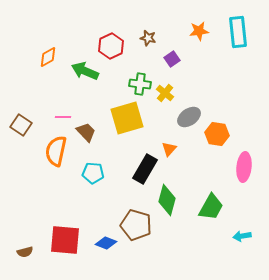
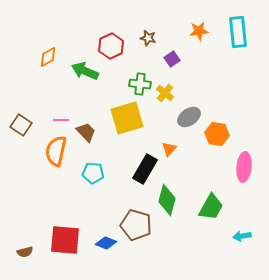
pink line: moved 2 px left, 3 px down
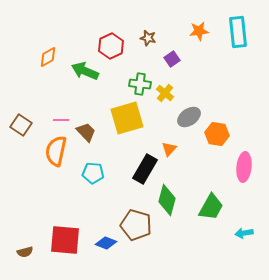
cyan arrow: moved 2 px right, 3 px up
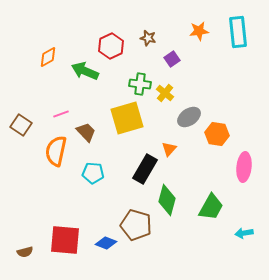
pink line: moved 6 px up; rotated 21 degrees counterclockwise
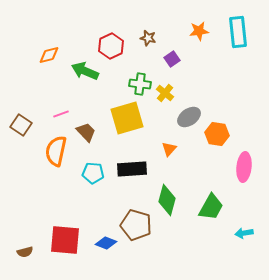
orange diamond: moved 1 px right, 2 px up; rotated 15 degrees clockwise
black rectangle: moved 13 px left; rotated 56 degrees clockwise
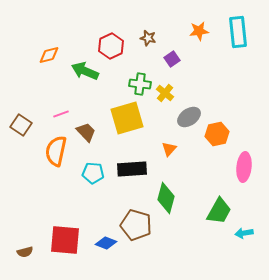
orange hexagon: rotated 20 degrees counterclockwise
green diamond: moved 1 px left, 2 px up
green trapezoid: moved 8 px right, 4 px down
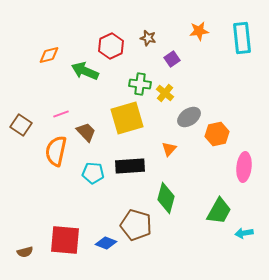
cyan rectangle: moved 4 px right, 6 px down
black rectangle: moved 2 px left, 3 px up
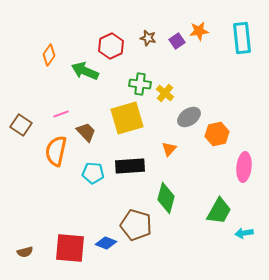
orange diamond: rotated 40 degrees counterclockwise
purple square: moved 5 px right, 18 px up
red square: moved 5 px right, 8 px down
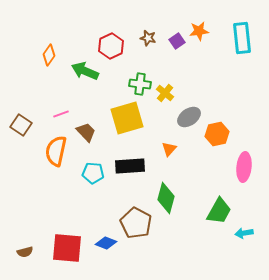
brown pentagon: moved 2 px up; rotated 12 degrees clockwise
red square: moved 3 px left
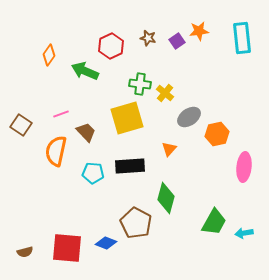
green trapezoid: moved 5 px left, 11 px down
